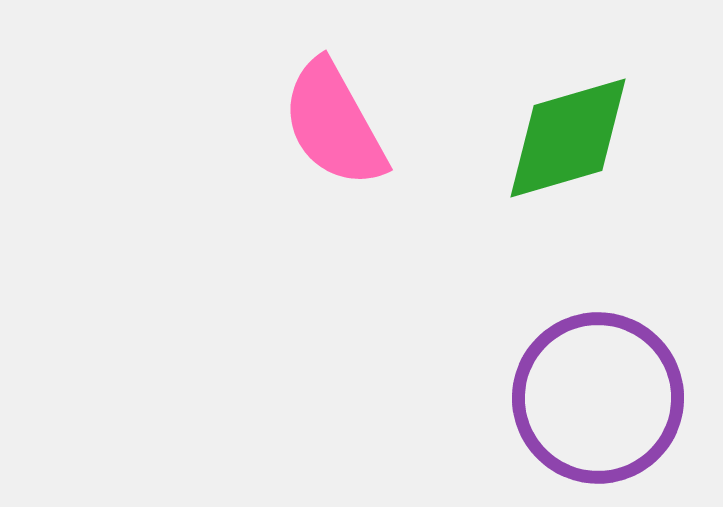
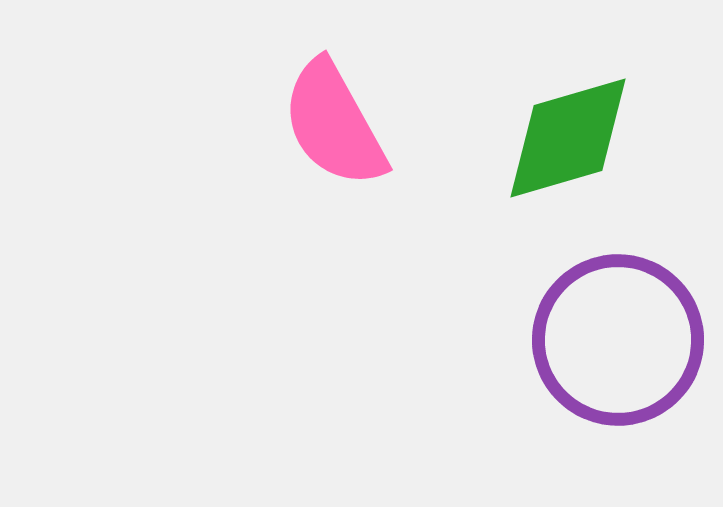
purple circle: moved 20 px right, 58 px up
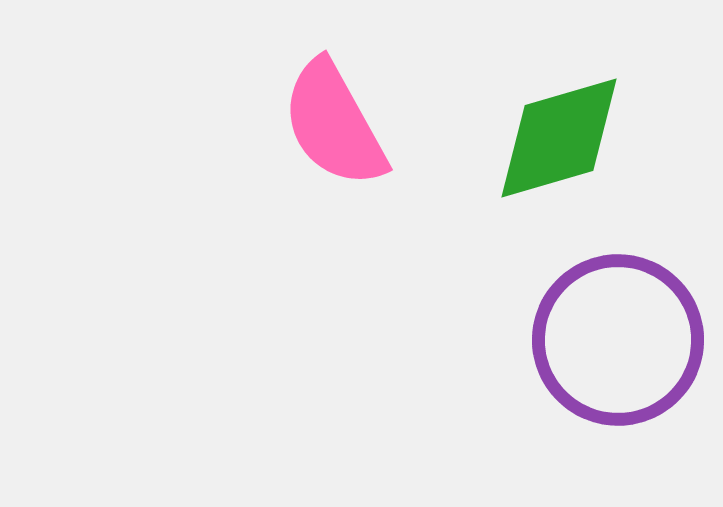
green diamond: moved 9 px left
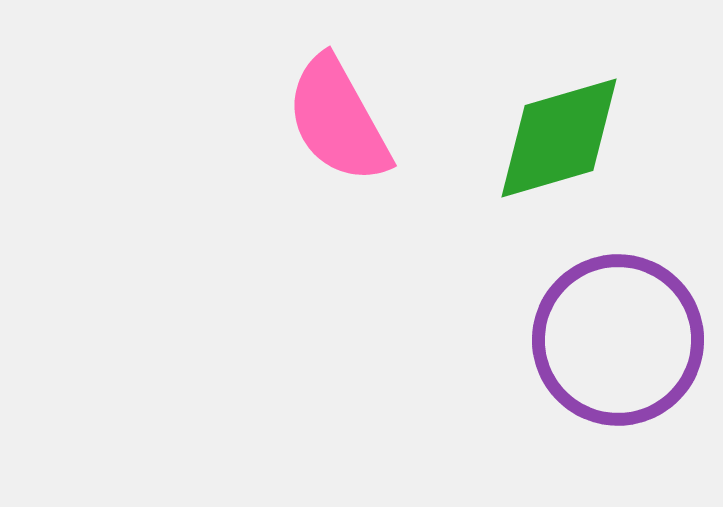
pink semicircle: moved 4 px right, 4 px up
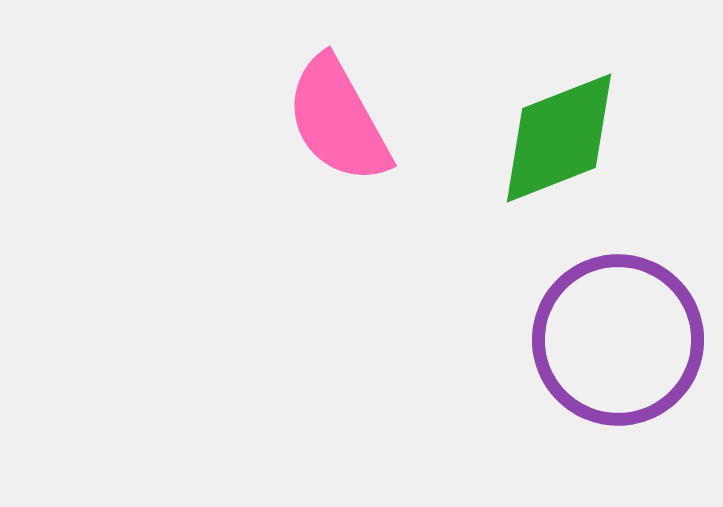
green diamond: rotated 5 degrees counterclockwise
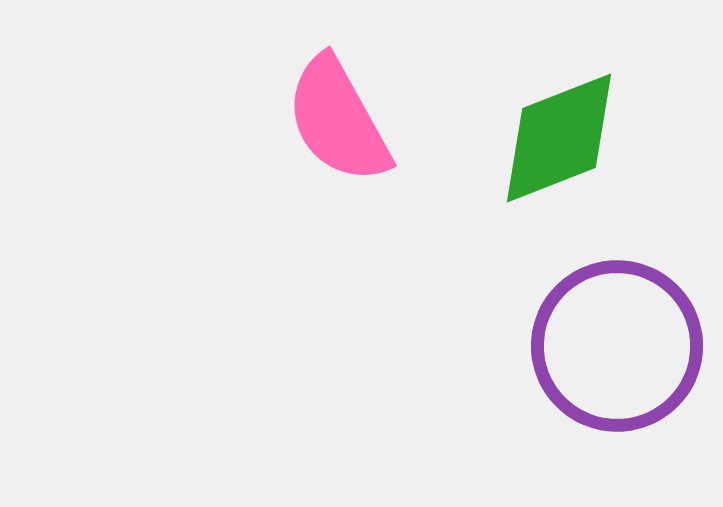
purple circle: moved 1 px left, 6 px down
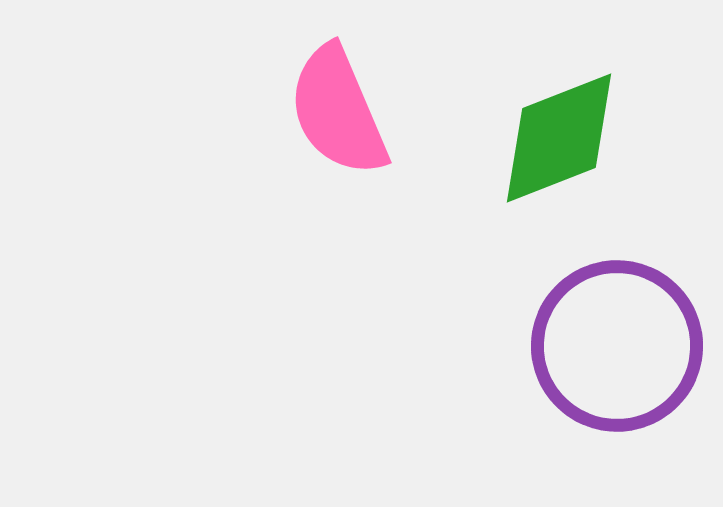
pink semicircle: moved 9 px up; rotated 6 degrees clockwise
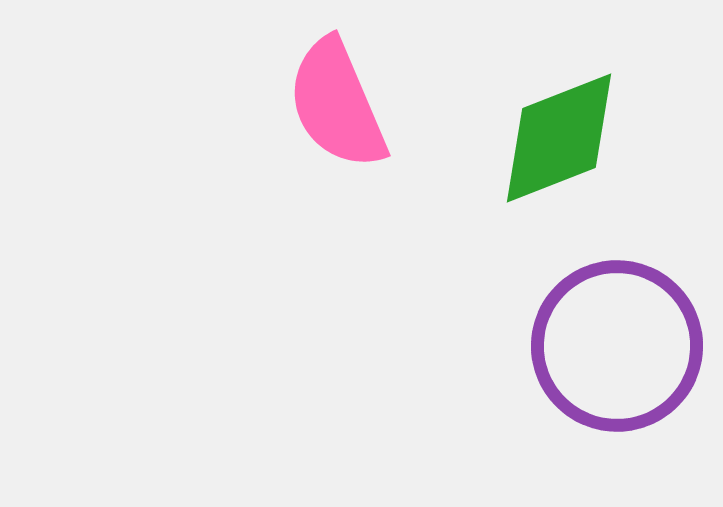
pink semicircle: moved 1 px left, 7 px up
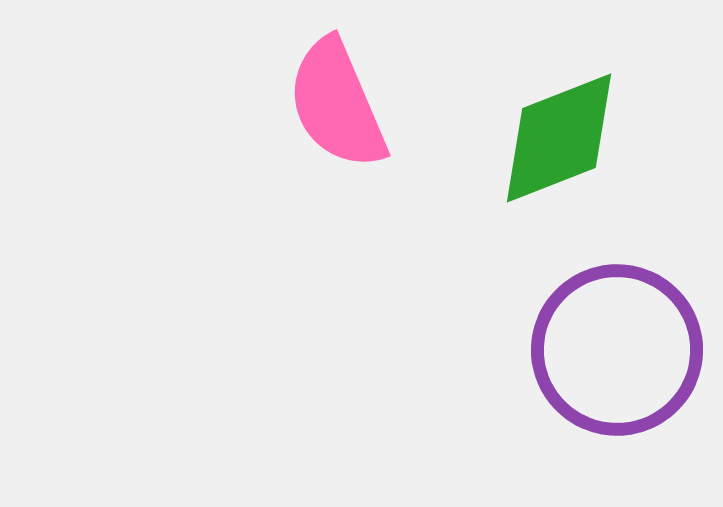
purple circle: moved 4 px down
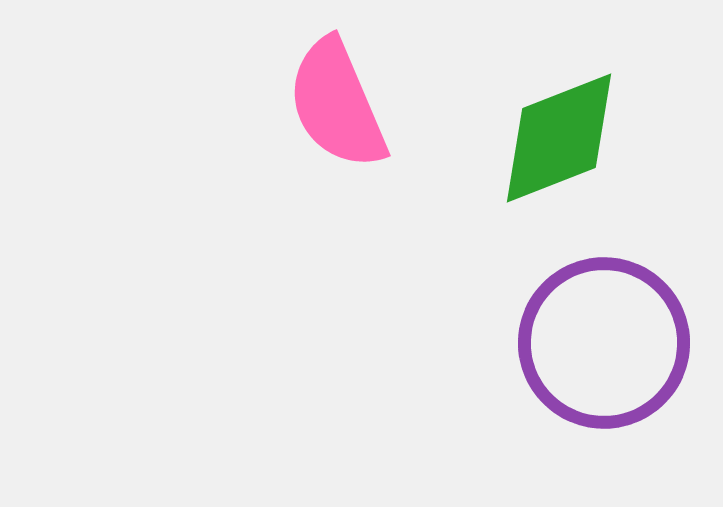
purple circle: moved 13 px left, 7 px up
